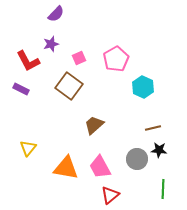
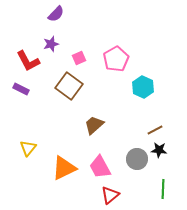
brown line: moved 2 px right, 2 px down; rotated 14 degrees counterclockwise
orange triangle: moved 2 px left; rotated 36 degrees counterclockwise
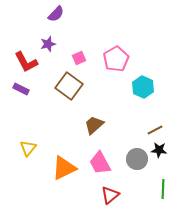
purple star: moved 3 px left
red L-shape: moved 2 px left, 1 px down
pink trapezoid: moved 4 px up
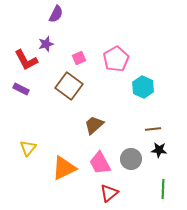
purple semicircle: rotated 18 degrees counterclockwise
purple star: moved 2 px left
red L-shape: moved 2 px up
brown line: moved 2 px left, 1 px up; rotated 21 degrees clockwise
gray circle: moved 6 px left
red triangle: moved 1 px left, 2 px up
